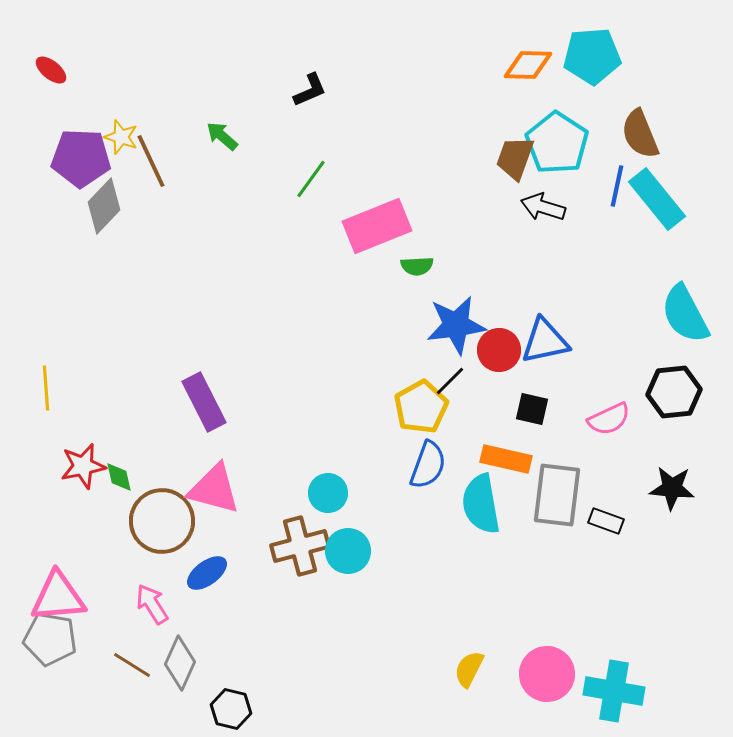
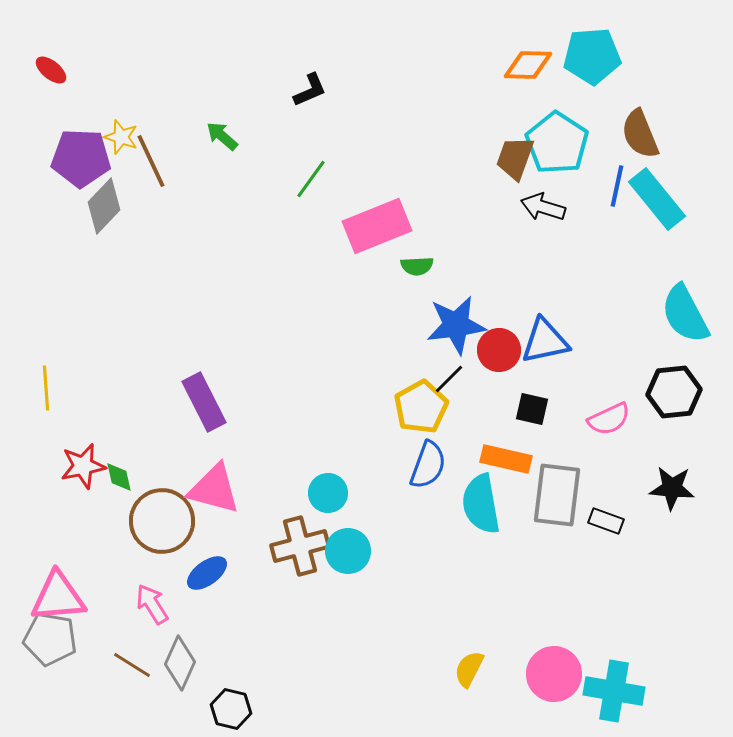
black line at (450, 381): moved 1 px left, 2 px up
pink circle at (547, 674): moved 7 px right
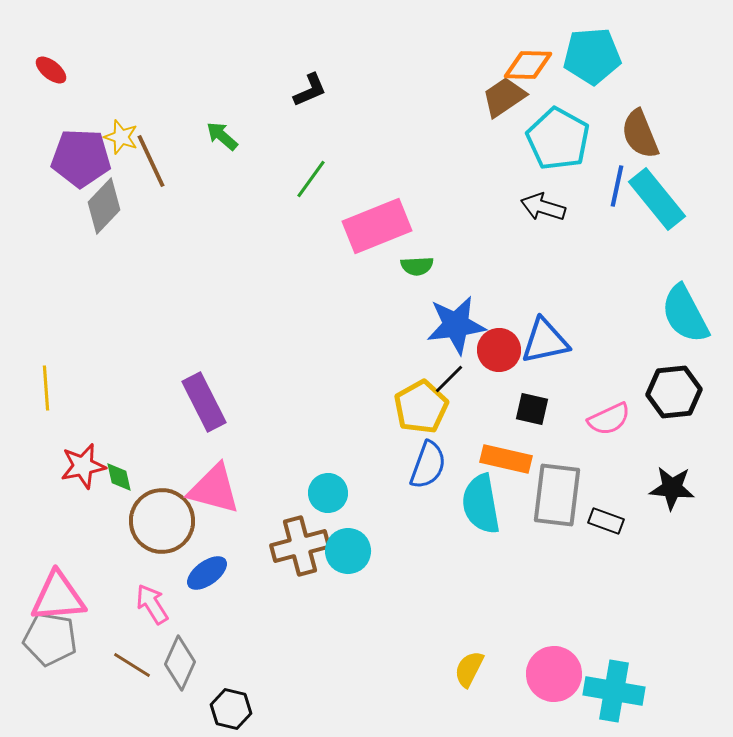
cyan pentagon at (557, 143): moved 1 px right, 4 px up; rotated 4 degrees counterclockwise
brown trapezoid at (515, 158): moved 11 px left, 61 px up; rotated 36 degrees clockwise
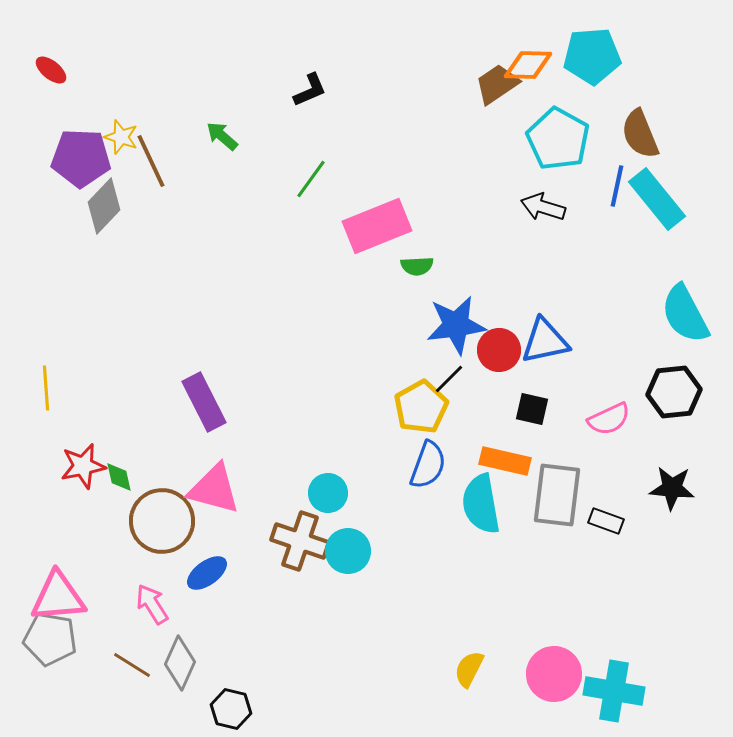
brown trapezoid at (504, 97): moved 7 px left, 13 px up
orange rectangle at (506, 459): moved 1 px left, 2 px down
brown cross at (300, 546): moved 5 px up; rotated 34 degrees clockwise
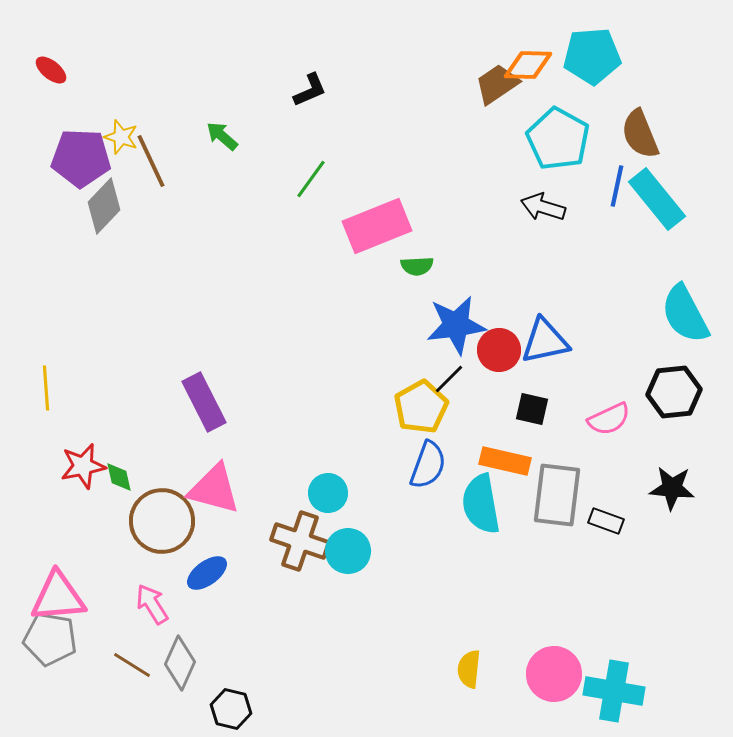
yellow semicircle at (469, 669): rotated 21 degrees counterclockwise
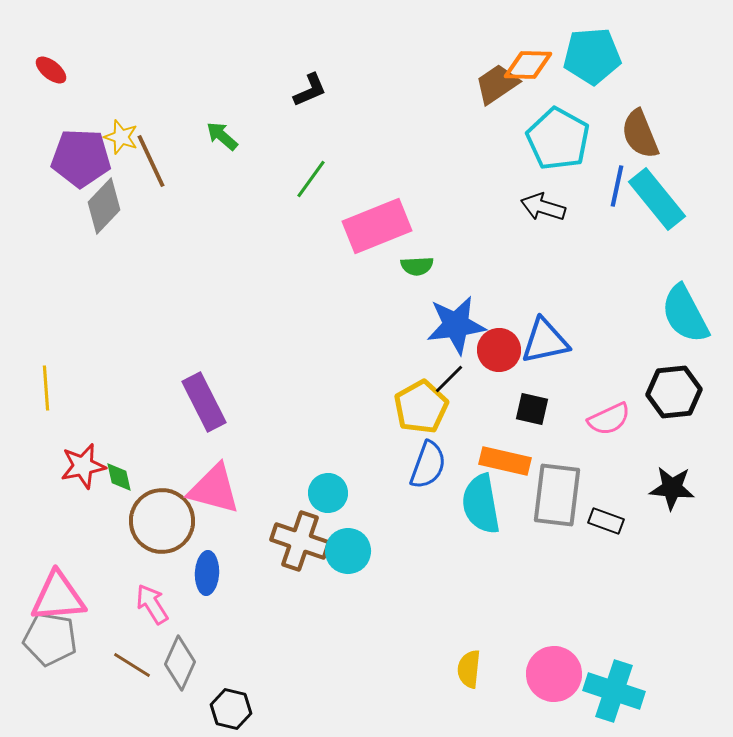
blue ellipse at (207, 573): rotated 51 degrees counterclockwise
cyan cross at (614, 691): rotated 8 degrees clockwise
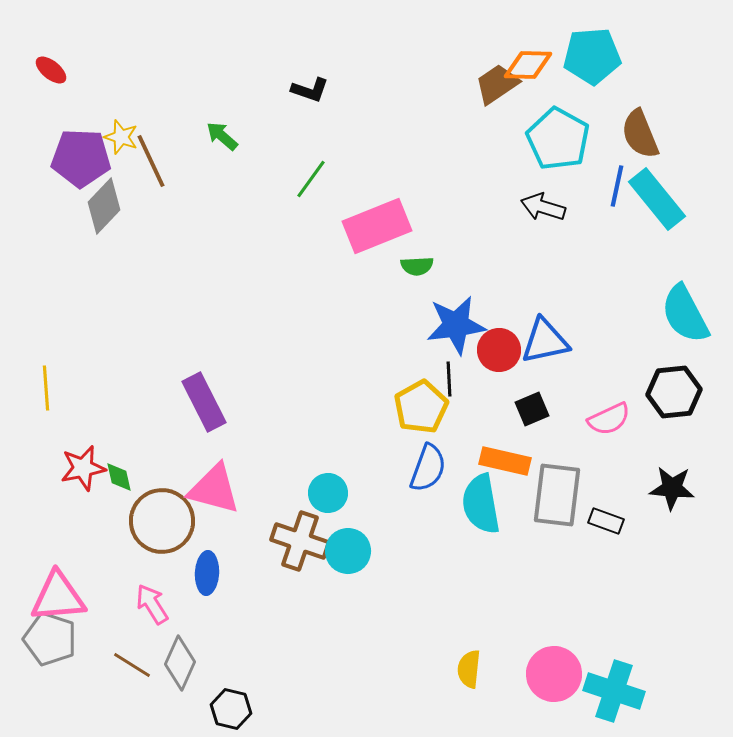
black L-shape at (310, 90): rotated 42 degrees clockwise
black line at (449, 379): rotated 48 degrees counterclockwise
black square at (532, 409): rotated 36 degrees counterclockwise
blue semicircle at (428, 465): moved 3 px down
red star at (83, 466): moved 2 px down
gray pentagon at (50, 639): rotated 8 degrees clockwise
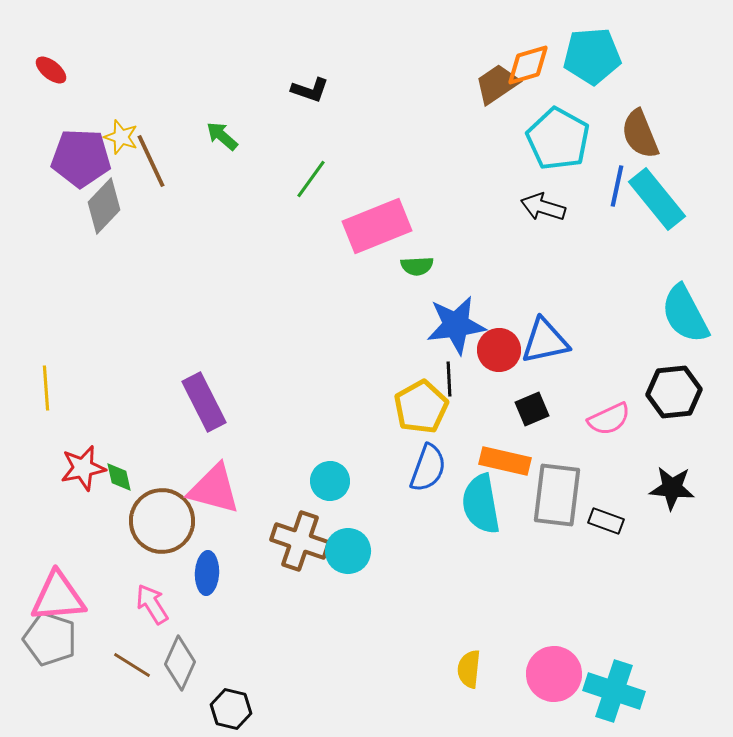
orange diamond at (528, 65): rotated 18 degrees counterclockwise
cyan circle at (328, 493): moved 2 px right, 12 px up
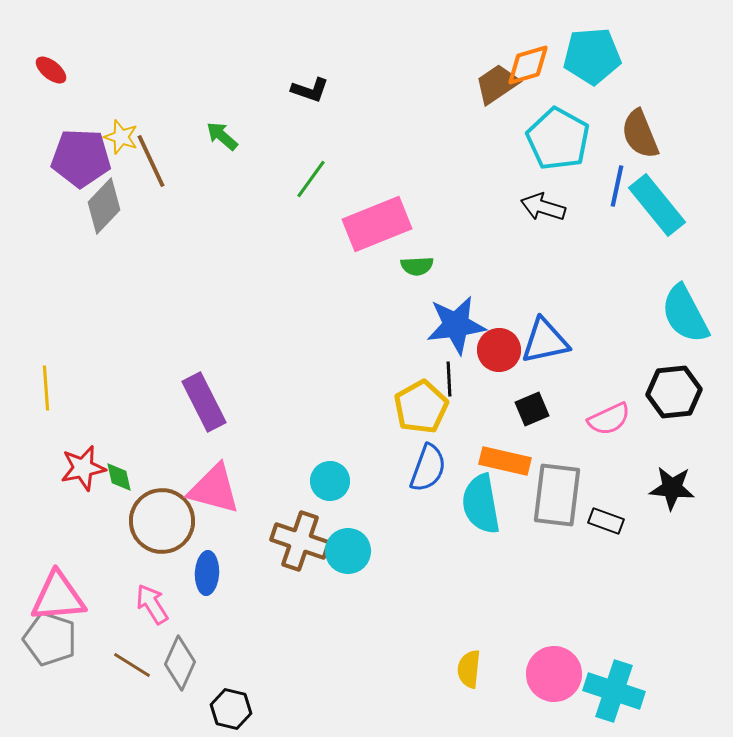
cyan rectangle at (657, 199): moved 6 px down
pink rectangle at (377, 226): moved 2 px up
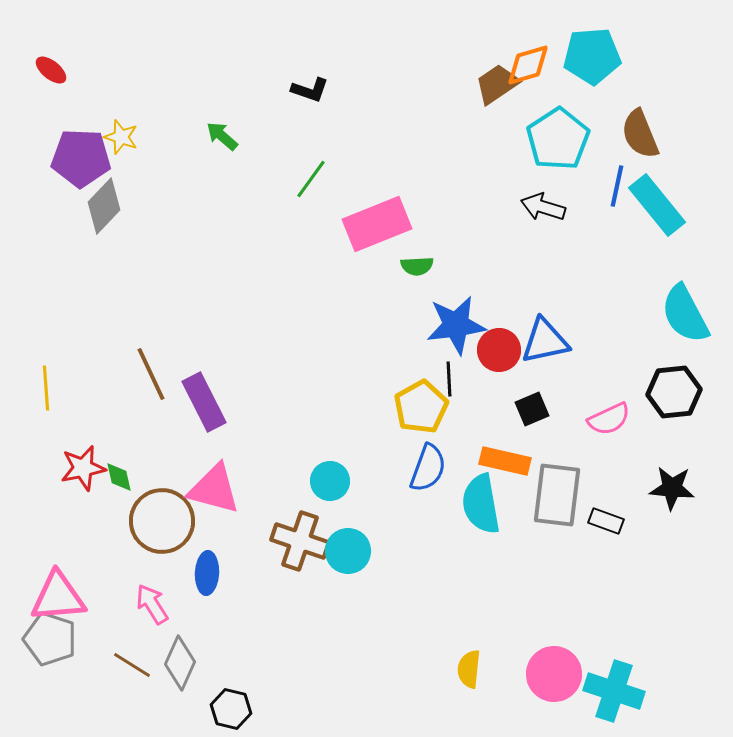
cyan pentagon at (558, 139): rotated 10 degrees clockwise
brown line at (151, 161): moved 213 px down
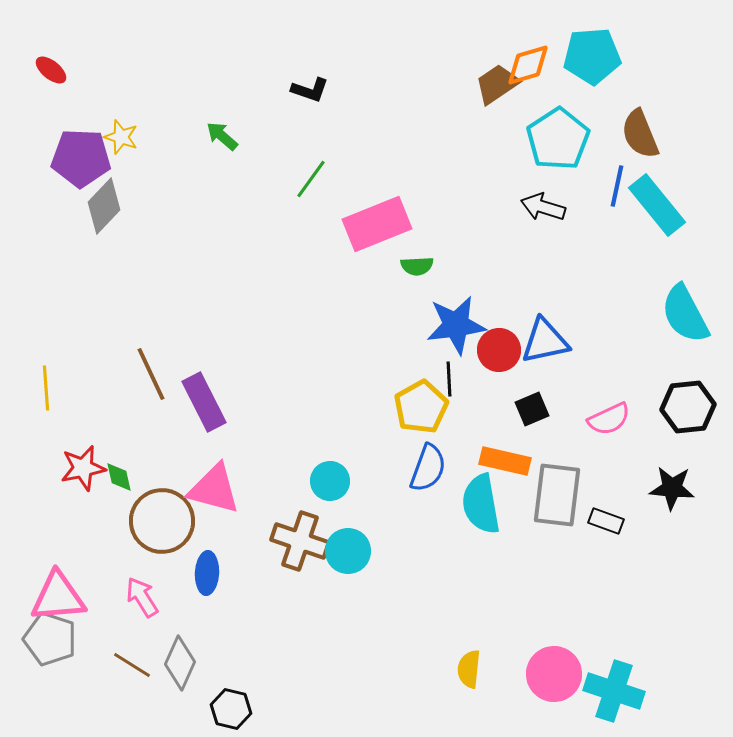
black hexagon at (674, 392): moved 14 px right, 15 px down
pink arrow at (152, 604): moved 10 px left, 7 px up
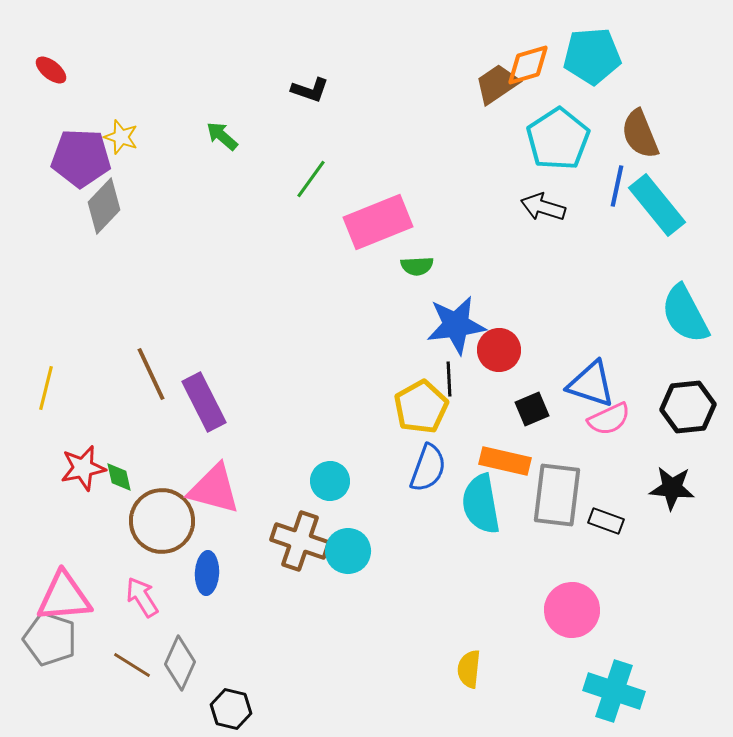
pink rectangle at (377, 224): moved 1 px right, 2 px up
blue triangle at (545, 341): moved 46 px right, 43 px down; rotated 30 degrees clockwise
yellow line at (46, 388): rotated 18 degrees clockwise
pink triangle at (58, 597): moved 6 px right
pink circle at (554, 674): moved 18 px right, 64 px up
